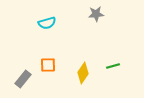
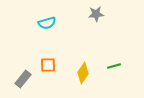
green line: moved 1 px right
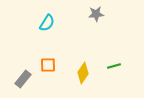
cyan semicircle: rotated 42 degrees counterclockwise
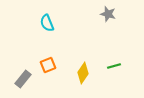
gray star: moved 12 px right; rotated 21 degrees clockwise
cyan semicircle: rotated 126 degrees clockwise
orange square: rotated 21 degrees counterclockwise
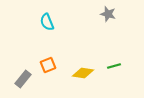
cyan semicircle: moved 1 px up
yellow diamond: rotated 65 degrees clockwise
